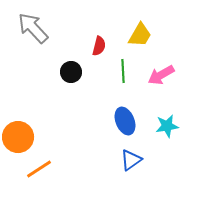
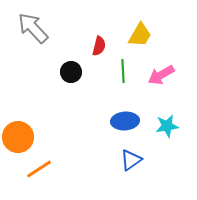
blue ellipse: rotated 72 degrees counterclockwise
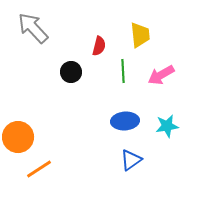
yellow trapezoid: rotated 36 degrees counterclockwise
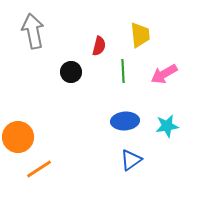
gray arrow: moved 3 px down; rotated 32 degrees clockwise
pink arrow: moved 3 px right, 1 px up
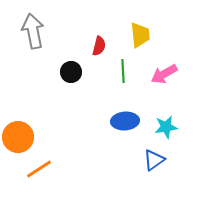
cyan star: moved 1 px left, 1 px down
blue triangle: moved 23 px right
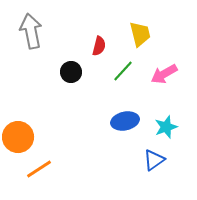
gray arrow: moved 2 px left
yellow trapezoid: moved 1 px up; rotated 8 degrees counterclockwise
green line: rotated 45 degrees clockwise
blue ellipse: rotated 8 degrees counterclockwise
cyan star: rotated 10 degrees counterclockwise
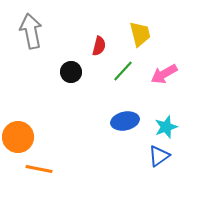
blue triangle: moved 5 px right, 4 px up
orange line: rotated 44 degrees clockwise
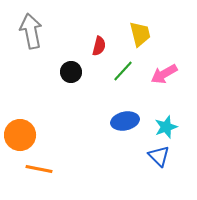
orange circle: moved 2 px right, 2 px up
blue triangle: rotated 40 degrees counterclockwise
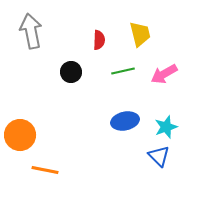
red semicircle: moved 6 px up; rotated 12 degrees counterclockwise
green line: rotated 35 degrees clockwise
orange line: moved 6 px right, 1 px down
